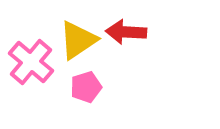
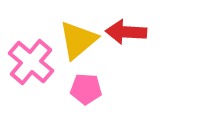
yellow triangle: rotated 6 degrees counterclockwise
pink pentagon: moved 2 px down; rotated 20 degrees clockwise
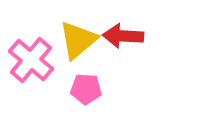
red arrow: moved 3 px left, 4 px down
pink cross: moved 2 px up
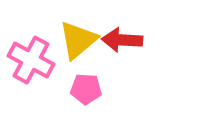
red arrow: moved 1 px left, 4 px down
pink cross: rotated 12 degrees counterclockwise
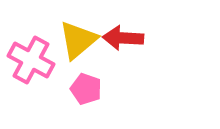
red arrow: moved 1 px right, 2 px up
pink pentagon: rotated 16 degrees clockwise
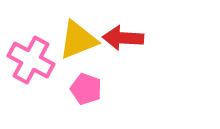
yellow triangle: rotated 18 degrees clockwise
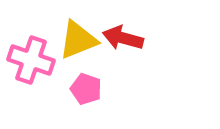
red arrow: rotated 12 degrees clockwise
pink cross: rotated 9 degrees counterclockwise
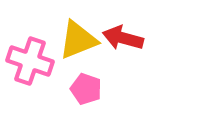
pink cross: moved 1 px left, 1 px down
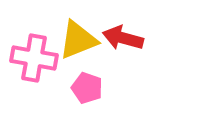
pink cross: moved 4 px right, 3 px up; rotated 9 degrees counterclockwise
pink pentagon: moved 1 px right, 1 px up
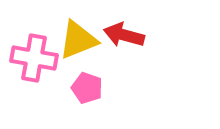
red arrow: moved 1 px right, 3 px up
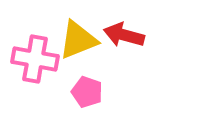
pink cross: moved 1 px right, 1 px down
pink pentagon: moved 4 px down
